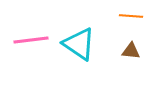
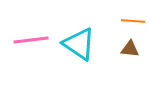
orange line: moved 2 px right, 5 px down
brown triangle: moved 1 px left, 2 px up
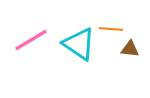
orange line: moved 22 px left, 8 px down
pink line: rotated 24 degrees counterclockwise
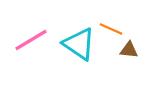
orange line: rotated 20 degrees clockwise
brown triangle: moved 1 px left, 1 px down
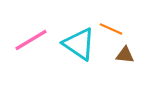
brown triangle: moved 4 px left, 5 px down
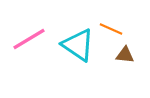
pink line: moved 2 px left, 1 px up
cyan triangle: moved 1 px left, 1 px down
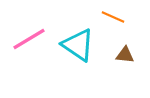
orange line: moved 2 px right, 12 px up
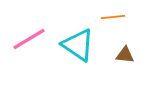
orange line: rotated 30 degrees counterclockwise
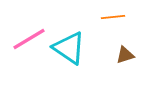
cyan triangle: moved 9 px left, 3 px down
brown triangle: rotated 24 degrees counterclockwise
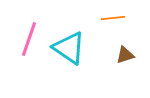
orange line: moved 1 px down
pink line: rotated 40 degrees counterclockwise
